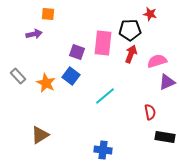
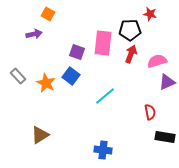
orange square: rotated 24 degrees clockwise
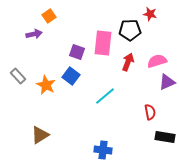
orange square: moved 1 px right, 2 px down; rotated 24 degrees clockwise
red arrow: moved 3 px left, 8 px down
orange star: moved 2 px down
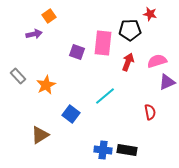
blue square: moved 38 px down
orange star: rotated 18 degrees clockwise
black rectangle: moved 38 px left, 13 px down
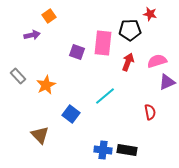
purple arrow: moved 2 px left, 1 px down
brown triangle: rotated 42 degrees counterclockwise
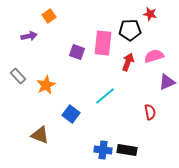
purple arrow: moved 3 px left, 1 px down
pink semicircle: moved 3 px left, 5 px up
brown triangle: rotated 24 degrees counterclockwise
